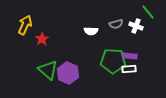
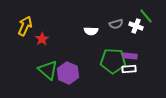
green line: moved 2 px left, 4 px down
yellow arrow: moved 1 px down
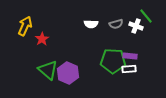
white semicircle: moved 7 px up
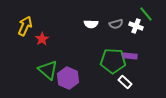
green line: moved 2 px up
white rectangle: moved 4 px left, 13 px down; rotated 48 degrees clockwise
purple hexagon: moved 5 px down
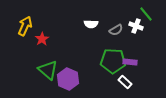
gray semicircle: moved 6 px down; rotated 16 degrees counterclockwise
purple rectangle: moved 6 px down
purple hexagon: moved 1 px down
